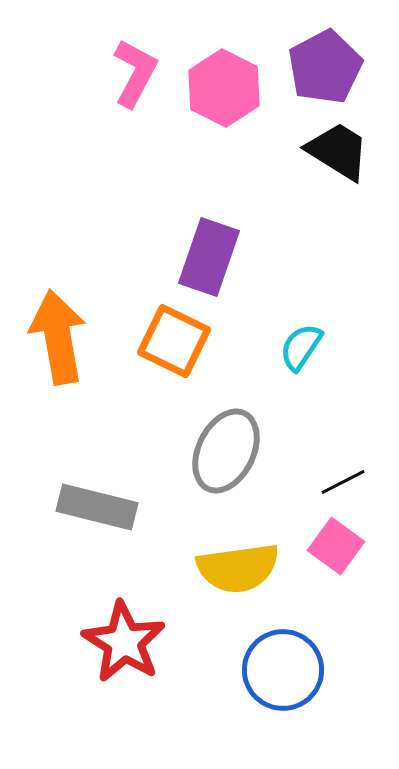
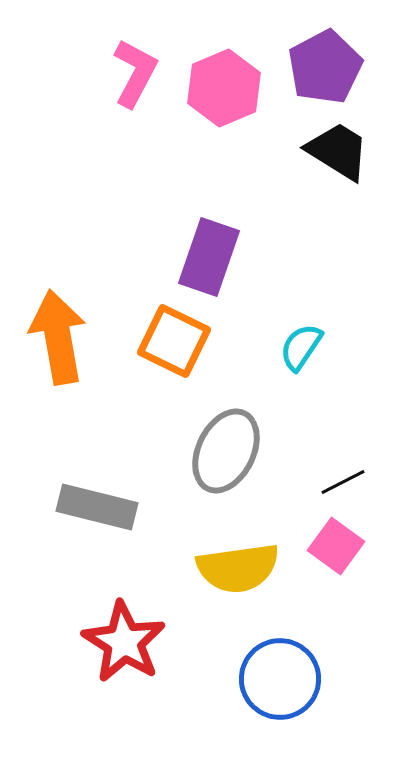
pink hexagon: rotated 10 degrees clockwise
blue circle: moved 3 px left, 9 px down
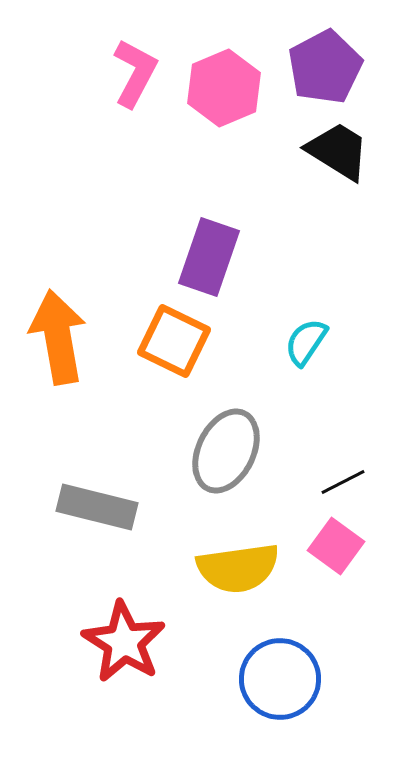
cyan semicircle: moved 5 px right, 5 px up
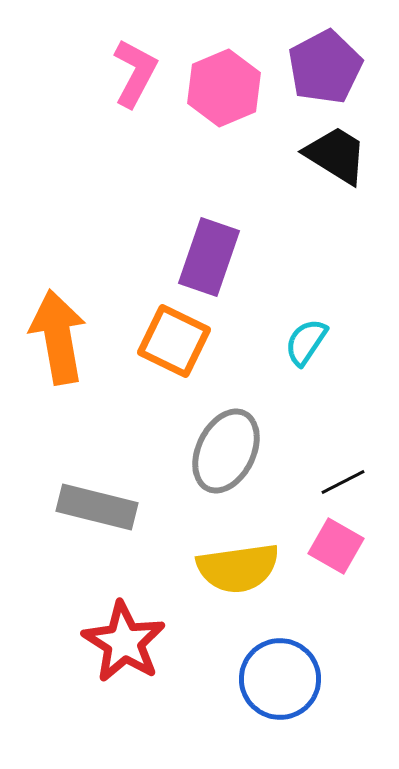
black trapezoid: moved 2 px left, 4 px down
pink square: rotated 6 degrees counterclockwise
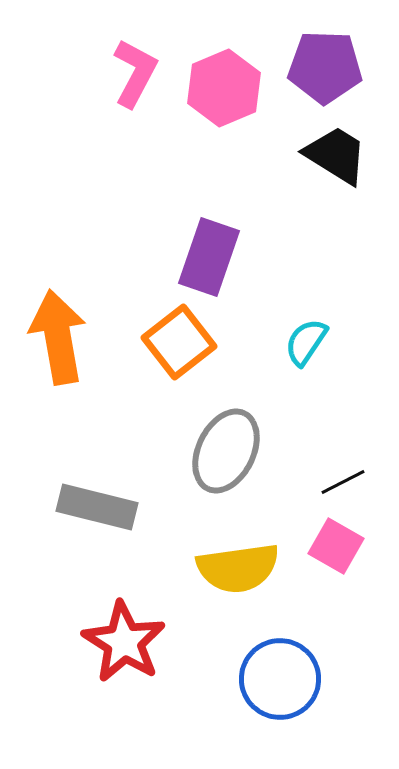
purple pentagon: rotated 30 degrees clockwise
orange square: moved 5 px right, 1 px down; rotated 26 degrees clockwise
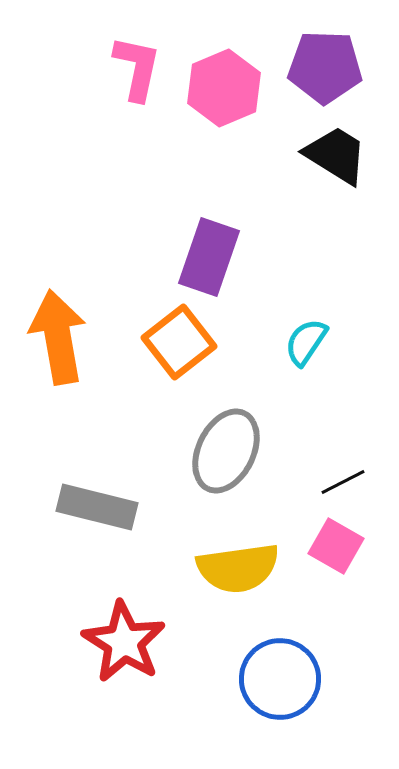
pink L-shape: moved 2 px right, 5 px up; rotated 16 degrees counterclockwise
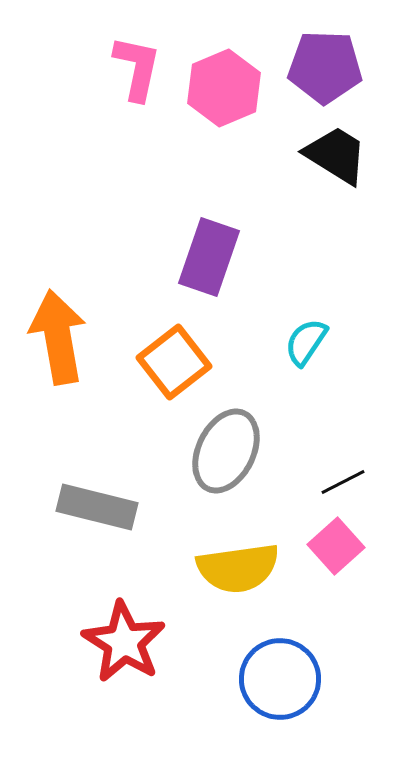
orange square: moved 5 px left, 20 px down
pink square: rotated 18 degrees clockwise
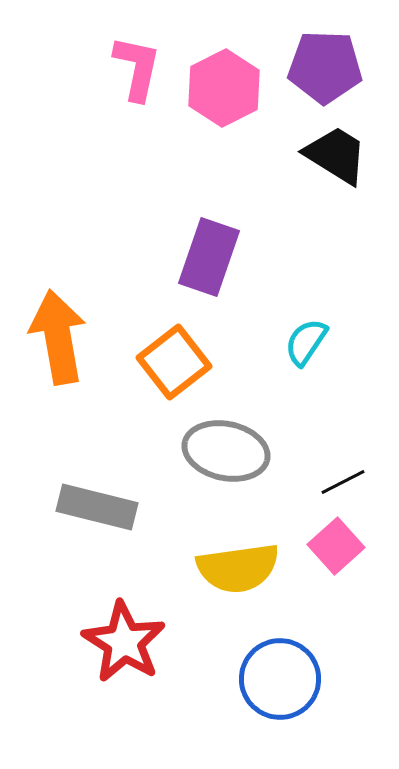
pink hexagon: rotated 4 degrees counterclockwise
gray ellipse: rotated 76 degrees clockwise
